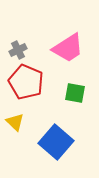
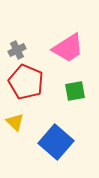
gray cross: moved 1 px left
green square: moved 2 px up; rotated 20 degrees counterclockwise
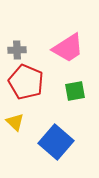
gray cross: rotated 24 degrees clockwise
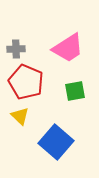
gray cross: moved 1 px left, 1 px up
yellow triangle: moved 5 px right, 6 px up
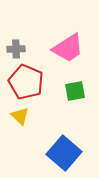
blue square: moved 8 px right, 11 px down
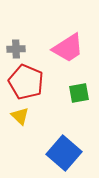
green square: moved 4 px right, 2 px down
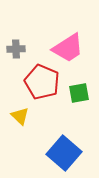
red pentagon: moved 16 px right
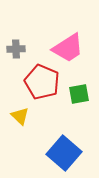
green square: moved 1 px down
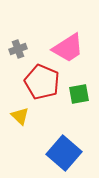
gray cross: moved 2 px right; rotated 18 degrees counterclockwise
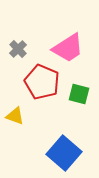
gray cross: rotated 24 degrees counterclockwise
green square: rotated 25 degrees clockwise
yellow triangle: moved 5 px left; rotated 24 degrees counterclockwise
